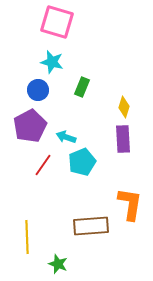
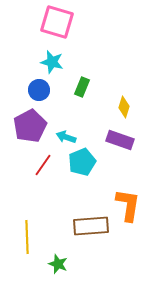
blue circle: moved 1 px right
purple rectangle: moved 3 px left, 1 px down; rotated 68 degrees counterclockwise
orange L-shape: moved 2 px left, 1 px down
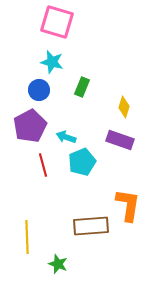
red line: rotated 50 degrees counterclockwise
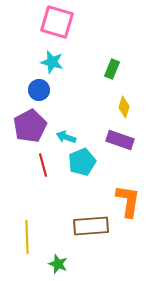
green rectangle: moved 30 px right, 18 px up
orange L-shape: moved 4 px up
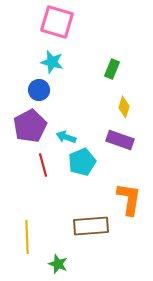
orange L-shape: moved 1 px right, 2 px up
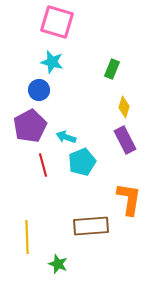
purple rectangle: moved 5 px right; rotated 44 degrees clockwise
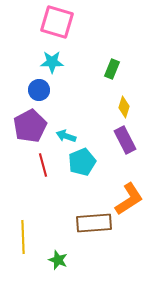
cyan star: rotated 15 degrees counterclockwise
cyan arrow: moved 1 px up
orange L-shape: rotated 48 degrees clockwise
brown rectangle: moved 3 px right, 3 px up
yellow line: moved 4 px left
green star: moved 4 px up
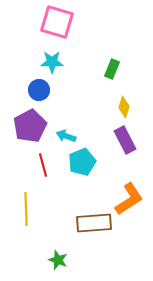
yellow line: moved 3 px right, 28 px up
